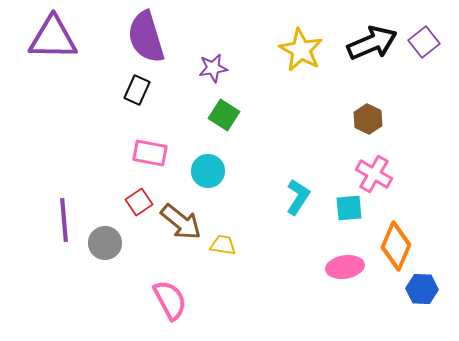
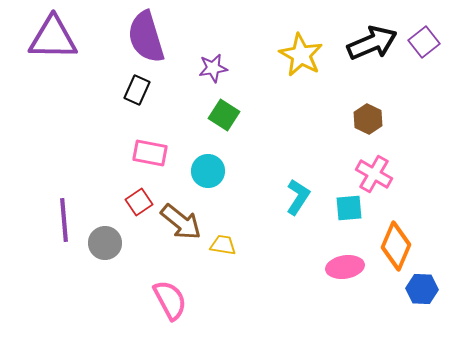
yellow star: moved 5 px down
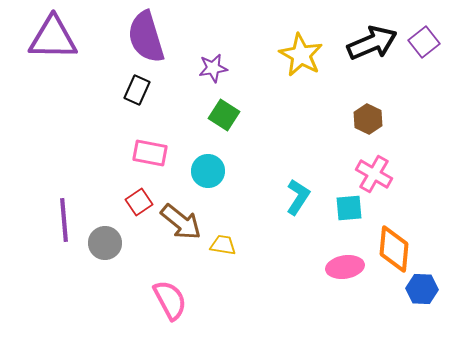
orange diamond: moved 2 px left, 3 px down; rotated 18 degrees counterclockwise
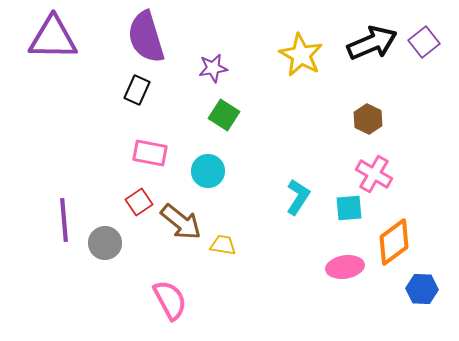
orange diamond: moved 7 px up; rotated 48 degrees clockwise
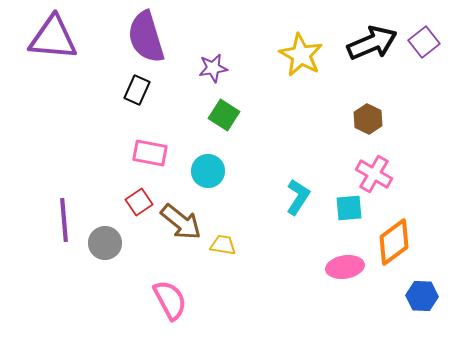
purple triangle: rotated 4 degrees clockwise
blue hexagon: moved 7 px down
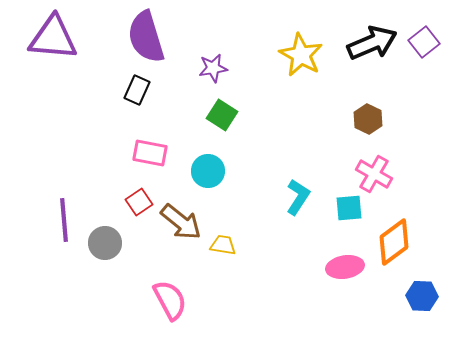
green square: moved 2 px left
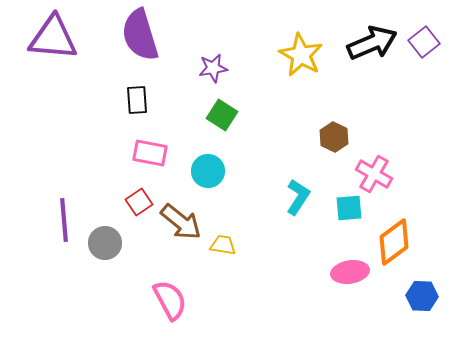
purple semicircle: moved 6 px left, 2 px up
black rectangle: moved 10 px down; rotated 28 degrees counterclockwise
brown hexagon: moved 34 px left, 18 px down
pink ellipse: moved 5 px right, 5 px down
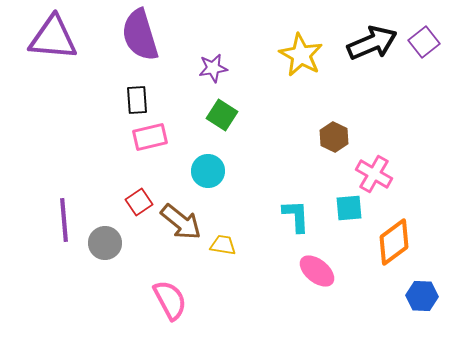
pink rectangle: moved 16 px up; rotated 24 degrees counterclockwise
cyan L-shape: moved 2 px left, 19 px down; rotated 36 degrees counterclockwise
pink ellipse: moved 33 px left, 1 px up; rotated 48 degrees clockwise
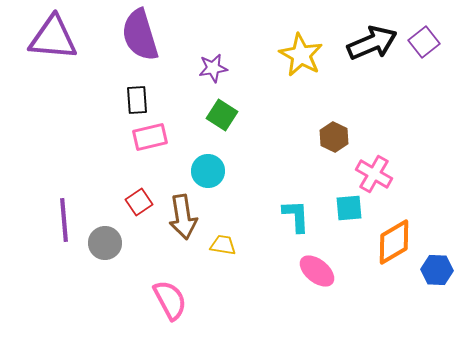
brown arrow: moved 2 px right, 5 px up; rotated 42 degrees clockwise
orange diamond: rotated 6 degrees clockwise
blue hexagon: moved 15 px right, 26 px up
